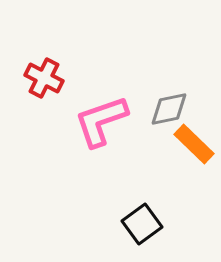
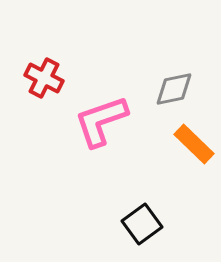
gray diamond: moved 5 px right, 20 px up
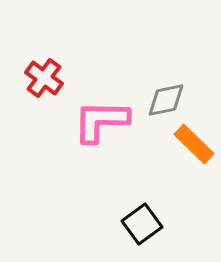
red cross: rotated 9 degrees clockwise
gray diamond: moved 8 px left, 11 px down
pink L-shape: rotated 20 degrees clockwise
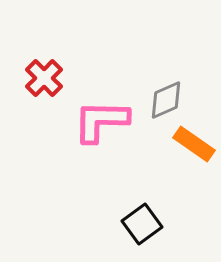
red cross: rotated 9 degrees clockwise
gray diamond: rotated 12 degrees counterclockwise
orange rectangle: rotated 9 degrees counterclockwise
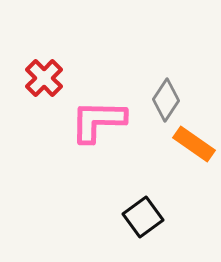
gray diamond: rotated 33 degrees counterclockwise
pink L-shape: moved 3 px left
black square: moved 1 px right, 7 px up
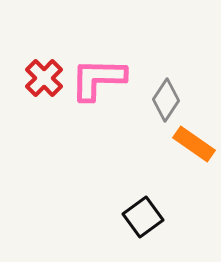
pink L-shape: moved 42 px up
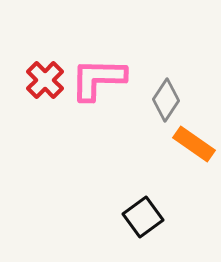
red cross: moved 1 px right, 2 px down
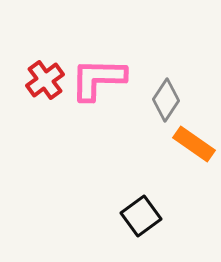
red cross: rotated 9 degrees clockwise
black square: moved 2 px left, 1 px up
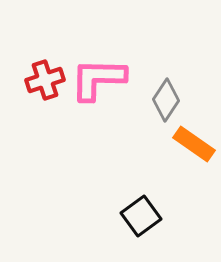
red cross: rotated 18 degrees clockwise
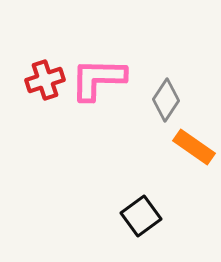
orange rectangle: moved 3 px down
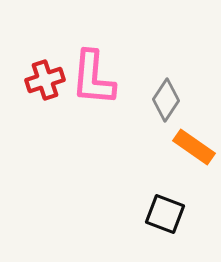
pink L-shape: moved 5 px left, 1 px up; rotated 86 degrees counterclockwise
black square: moved 24 px right, 2 px up; rotated 33 degrees counterclockwise
